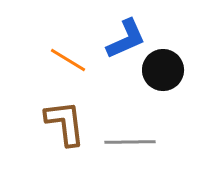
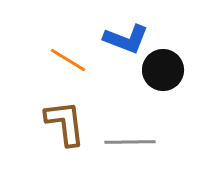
blue L-shape: rotated 45 degrees clockwise
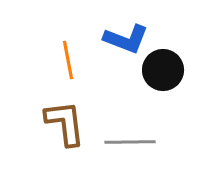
orange line: rotated 48 degrees clockwise
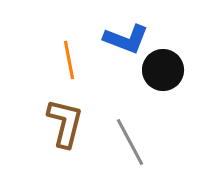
orange line: moved 1 px right
brown L-shape: rotated 21 degrees clockwise
gray line: rotated 63 degrees clockwise
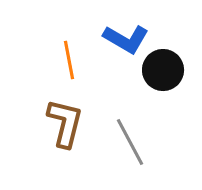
blue L-shape: rotated 9 degrees clockwise
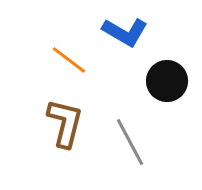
blue L-shape: moved 1 px left, 7 px up
orange line: rotated 42 degrees counterclockwise
black circle: moved 4 px right, 11 px down
